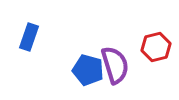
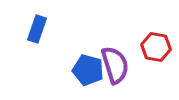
blue rectangle: moved 8 px right, 8 px up
red hexagon: rotated 24 degrees clockwise
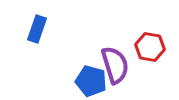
red hexagon: moved 6 px left
blue pentagon: moved 3 px right, 11 px down
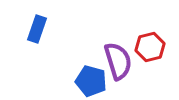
red hexagon: rotated 24 degrees counterclockwise
purple semicircle: moved 3 px right, 4 px up
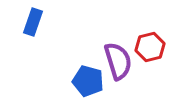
blue rectangle: moved 4 px left, 7 px up
blue pentagon: moved 3 px left
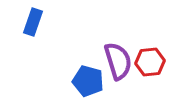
red hexagon: moved 15 px down; rotated 8 degrees clockwise
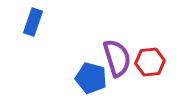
purple semicircle: moved 1 px left, 3 px up
blue pentagon: moved 3 px right, 3 px up
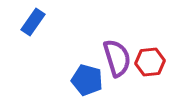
blue rectangle: rotated 16 degrees clockwise
blue pentagon: moved 4 px left, 2 px down
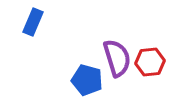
blue rectangle: rotated 12 degrees counterclockwise
